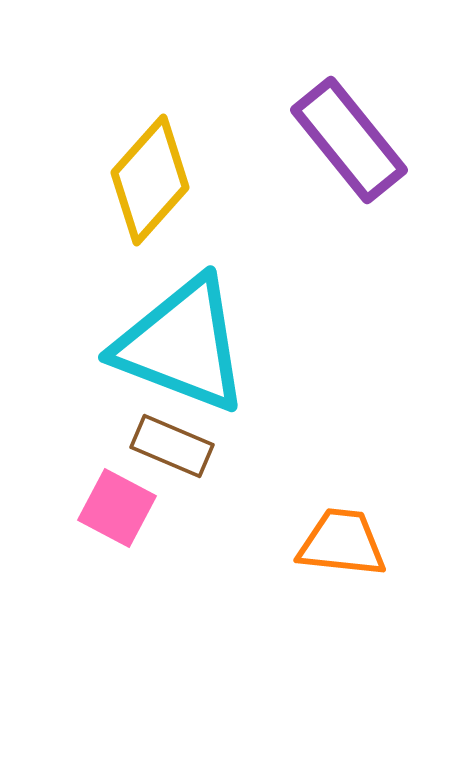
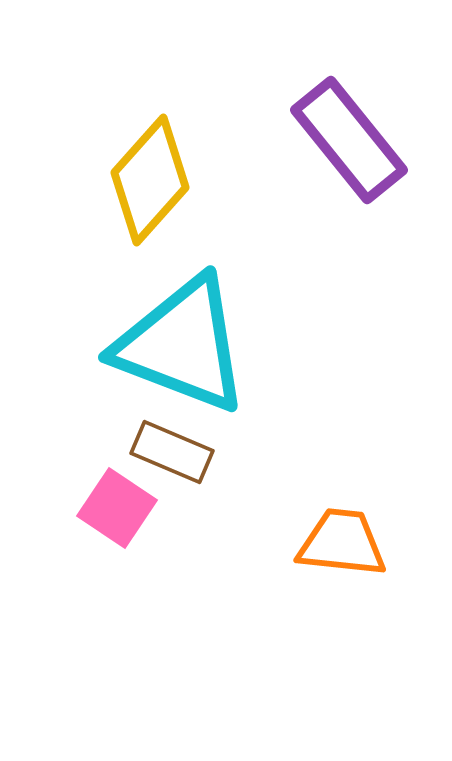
brown rectangle: moved 6 px down
pink square: rotated 6 degrees clockwise
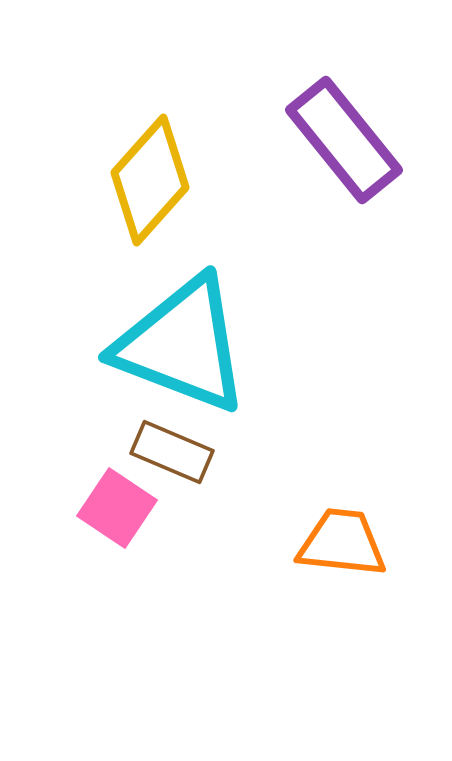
purple rectangle: moved 5 px left
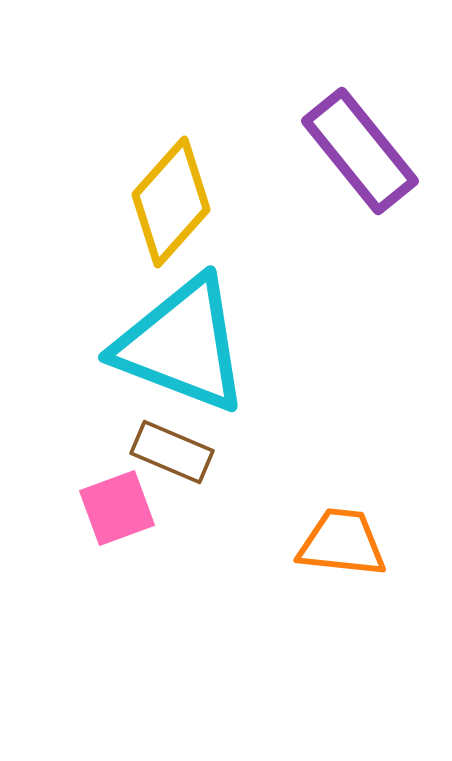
purple rectangle: moved 16 px right, 11 px down
yellow diamond: moved 21 px right, 22 px down
pink square: rotated 36 degrees clockwise
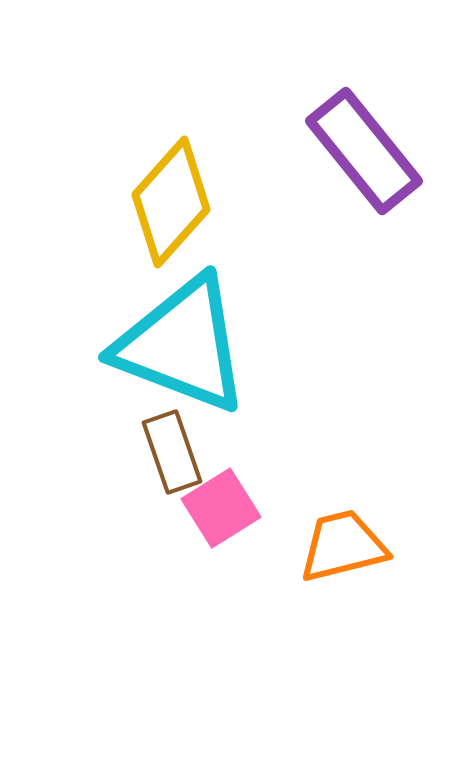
purple rectangle: moved 4 px right
brown rectangle: rotated 48 degrees clockwise
pink square: moved 104 px right; rotated 12 degrees counterclockwise
orange trapezoid: moved 1 px right, 3 px down; rotated 20 degrees counterclockwise
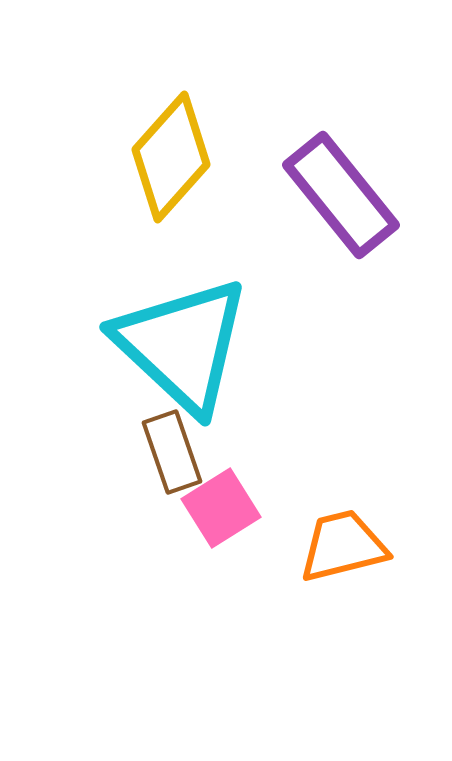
purple rectangle: moved 23 px left, 44 px down
yellow diamond: moved 45 px up
cyan triangle: rotated 22 degrees clockwise
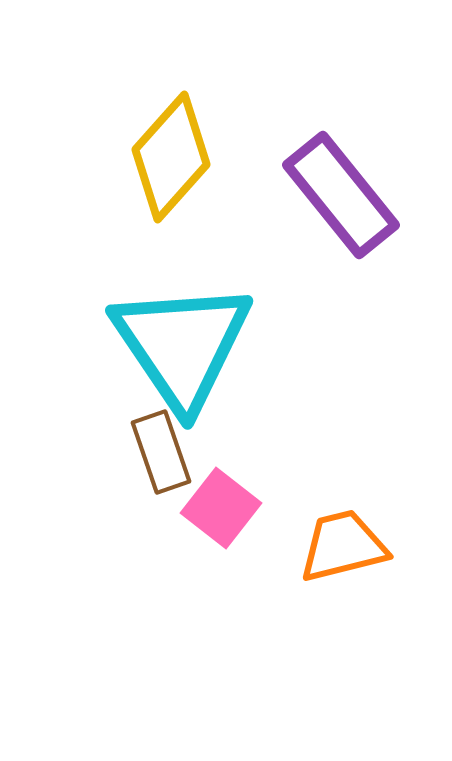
cyan triangle: rotated 13 degrees clockwise
brown rectangle: moved 11 px left
pink square: rotated 20 degrees counterclockwise
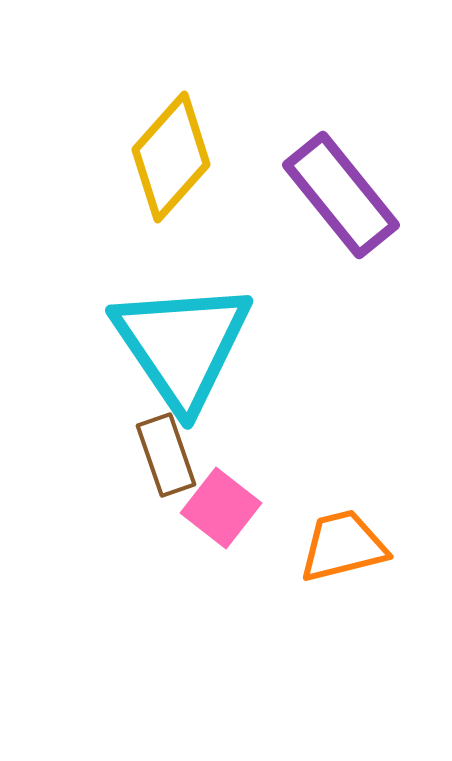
brown rectangle: moved 5 px right, 3 px down
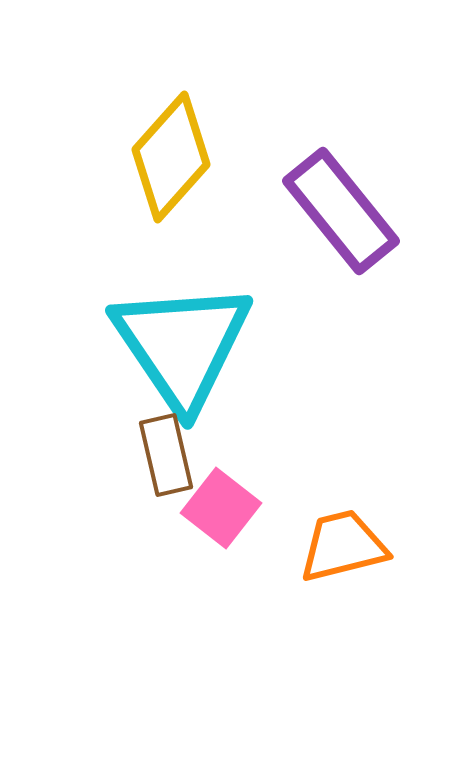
purple rectangle: moved 16 px down
brown rectangle: rotated 6 degrees clockwise
